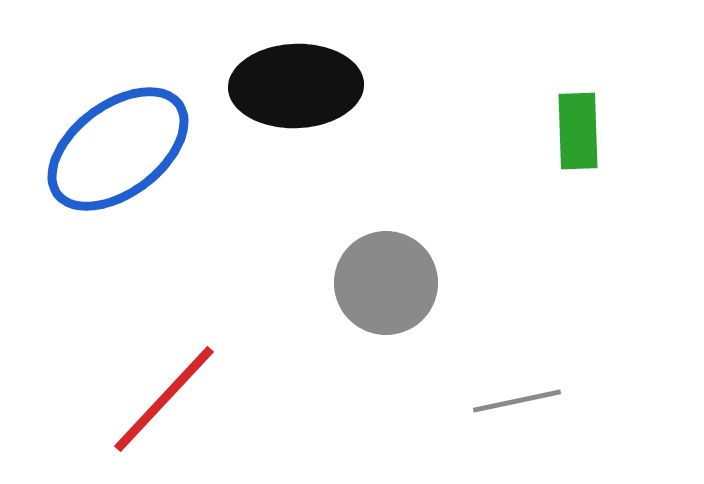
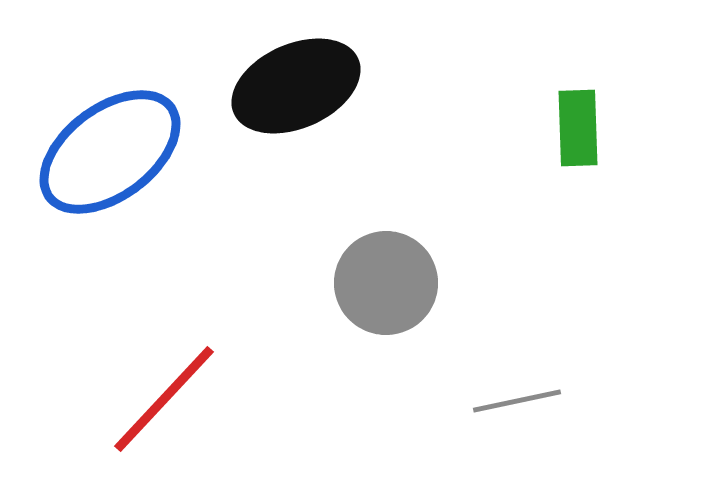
black ellipse: rotated 22 degrees counterclockwise
green rectangle: moved 3 px up
blue ellipse: moved 8 px left, 3 px down
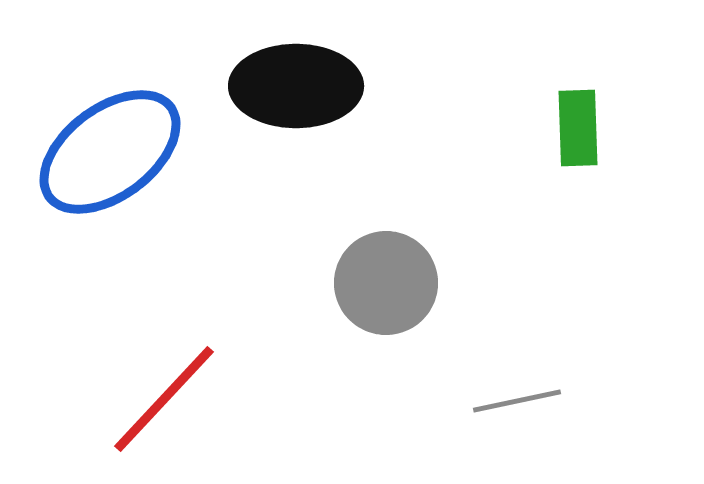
black ellipse: rotated 24 degrees clockwise
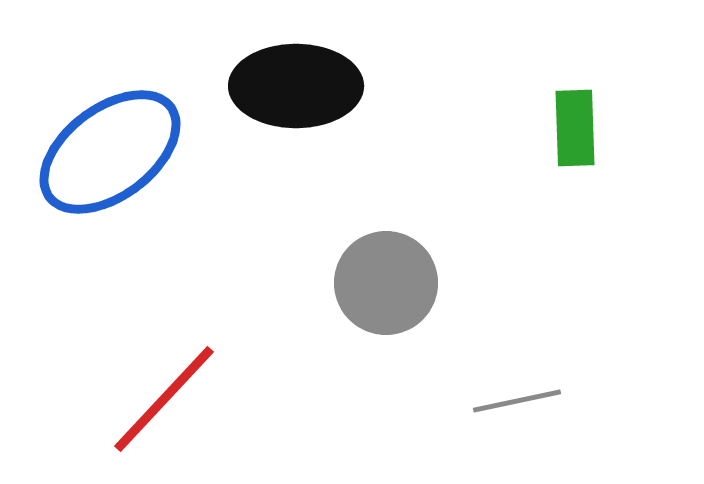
green rectangle: moved 3 px left
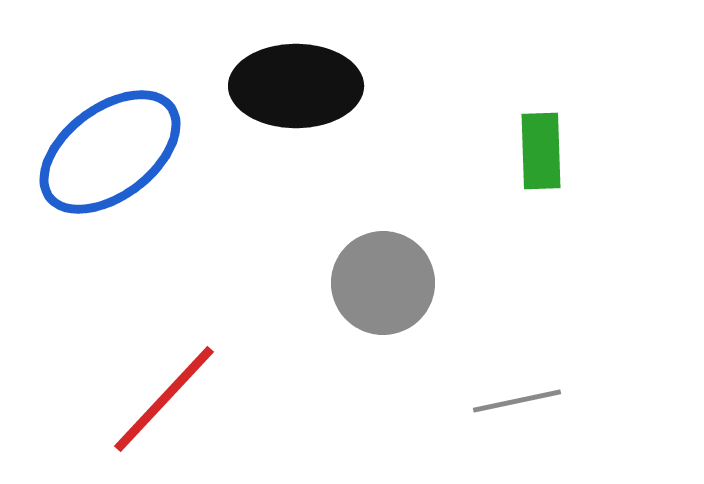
green rectangle: moved 34 px left, 23 px down
gray circle: moved 3 px left
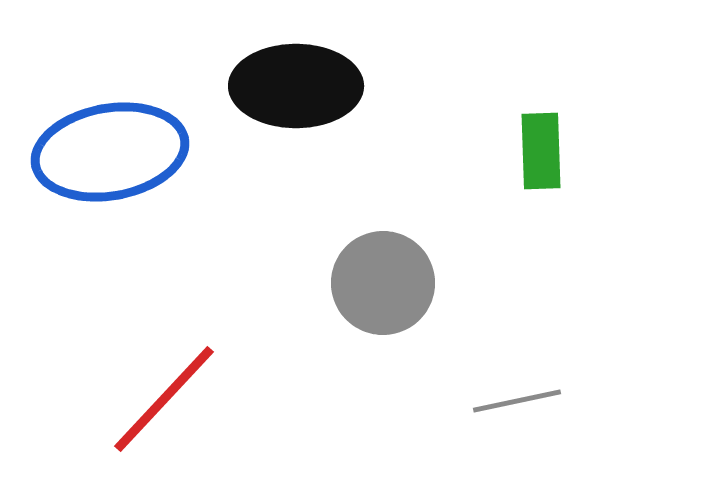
blue ellipse: rotated 27 degrees clockwise
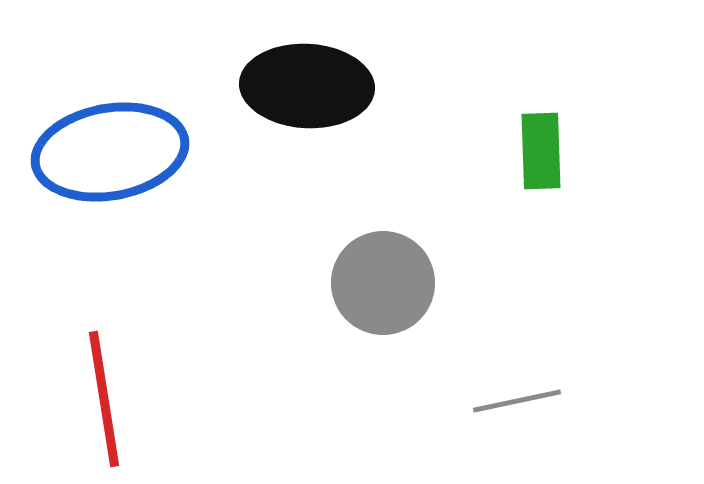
black ellipse: moved 11 px right; rotated 3 degrees clockwise
red line: moved 60 px left; rotated 52 degrees counterclockwise
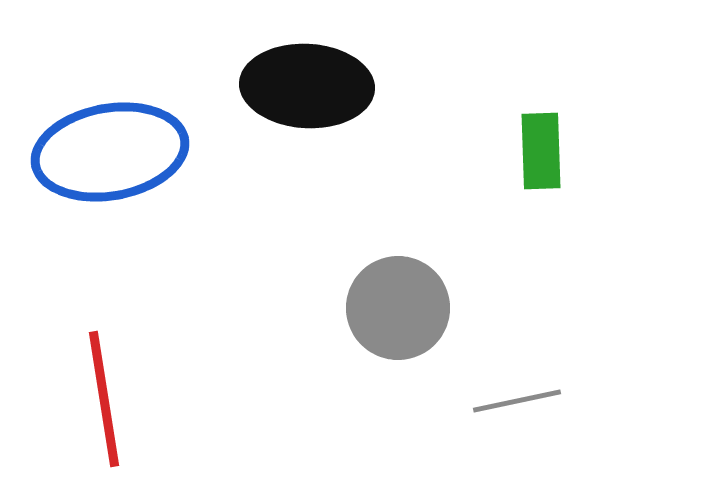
gray circle: moved 15 px right, 25 px down
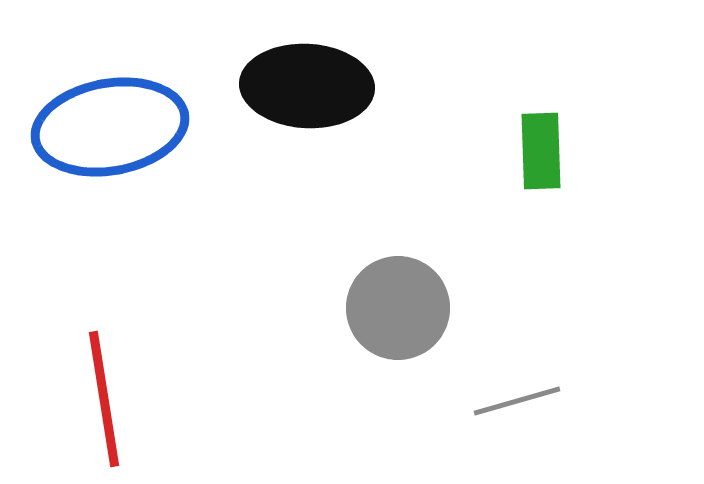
blue ellipse: moved 25 px up
gray line: rotated 4 degrees counterclockwise
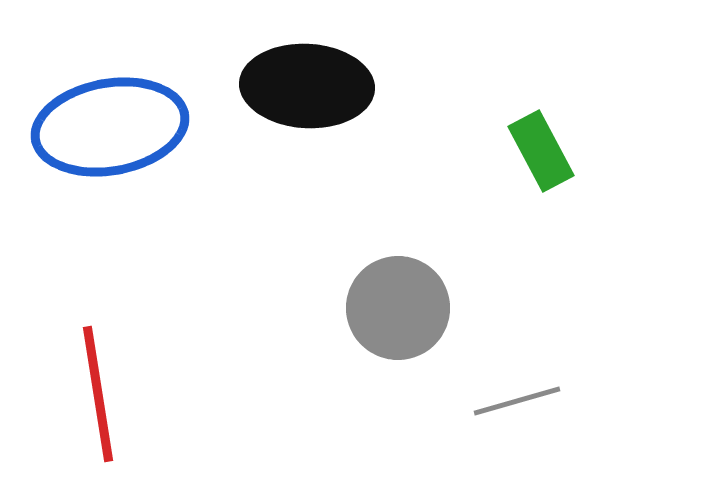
green rectangle: rotated 26 degrees counterclockwise
red line: moved 6 px left, 5 px up
